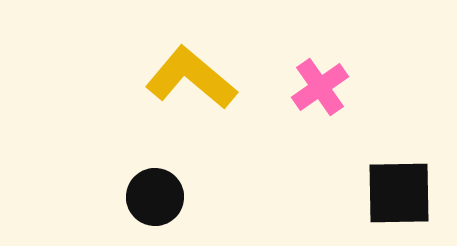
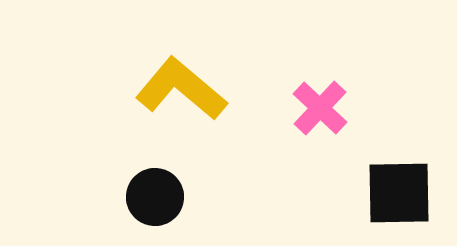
yellow L-shape: moved 10 px left, 11 px down
pink cross: moved 21 px down; rotated 12 degrees counterclockwise
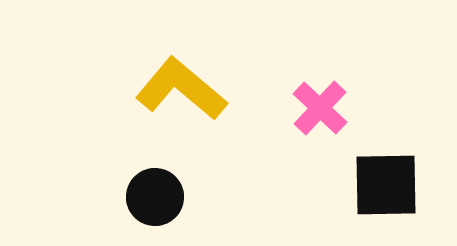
black square: moved 13 px left, 8 px up
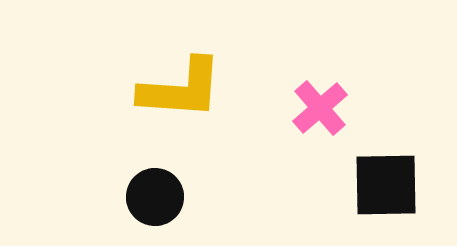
yellow L-shape: rotated 144 degrees clockwise
pink cross: rotated 6 degrees clockwise
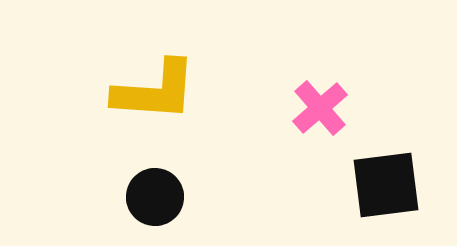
yellow L-shape: moved 26 px left, 2 px down
black square: rotated 6 degrees counterclockwise
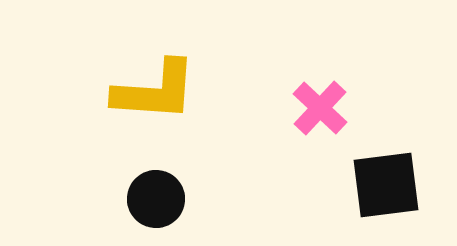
pink cross: rotated 6 degrees counterclockwise
black circle: moved 1 px right, 2 px down
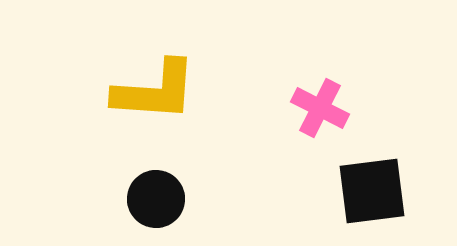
pink cross: rotated 16 degrees counterclockwise
black square: moved 14 px left, 6 px down
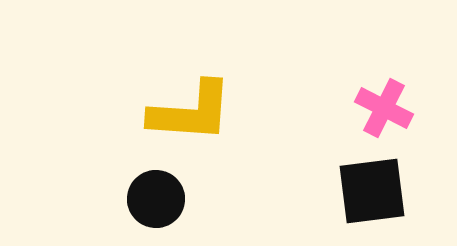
yellow L-shape: moved 36 px right, 21 px down
pink cross: moved 64 px right
